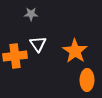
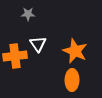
gray star: moved 3 px left
orange star: rotated 10 degrees counterclockwise
orange ellipse: moved 15 px left
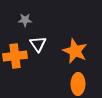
gray star: moved 3 px left, 6 px down
orange ellipse: moved 6 px right, 4 px down
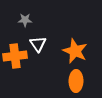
orange ellipse: moved 2 px left, 3 px up
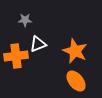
white triangle: rotated 42 degrees clockwise
orange cross: moved 1 px right
orange ellipse: rotated 40 degrees counterclockwise
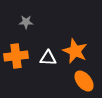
gray star: moved 1 px right, 2 px down
white triangle: moved 10 px right, 14 px down; rotated 24 degrees clockwise
orange ellipse: moved 8 px right
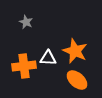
gray star: rotated 24 degrees clockwise
orange cross: moved 8 px right, 10 px down
orange ellipse: moved 7 px left, 1 px up; rotated 10 degrees counterclockwise
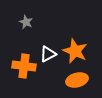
white triangle: moved 4 px up; rotated 30 degrees counterclockwise
orange cross: rotated 15 degrees clockwise
orange ellipse: rotated 55 degrees counterclockwise
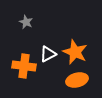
orange star: moved 1 px down
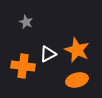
orange star: moved 2 px right, 2 px up
orange cross: moved 1 px left
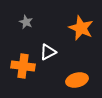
orange star: moved 4 px right, 22 px up
white triangle: moved 2 px up
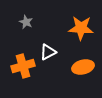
orange star: rotated 20 degrees counterclockwise
orange cross: rotated 25 degrees counterclockwise
orange ellipse: moved 6 px right, 13 px up
